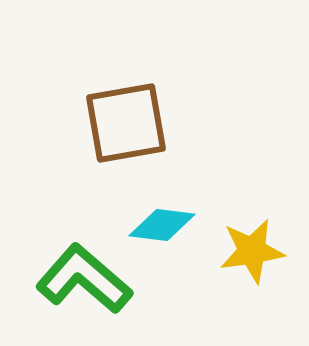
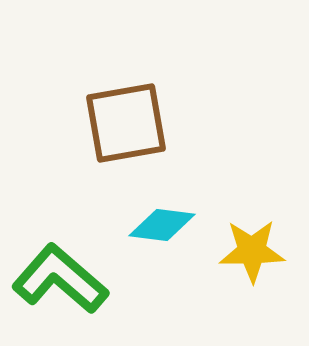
yellow star: rotated 8 degrees clockwise
green L-shape: moved 24 px left
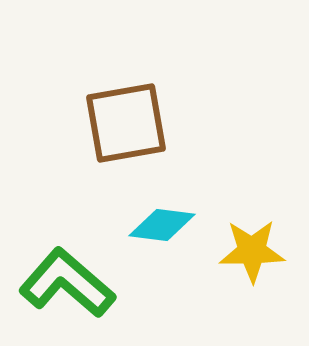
green L-shape: moved 7 px right, 4 px down
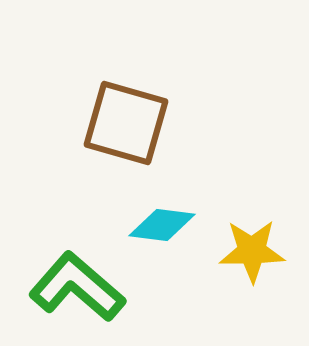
brown square: rotated 26 degrees clockwise
green L-shape: moved 10 px right, 4 px down
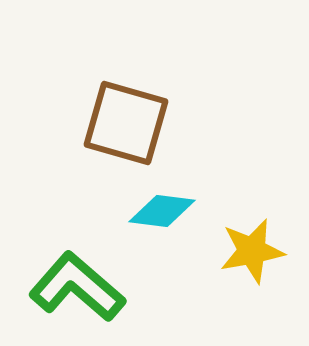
cyan diamond: moved 14 px up
yellow star: rotated 10 degrees counterclockwise
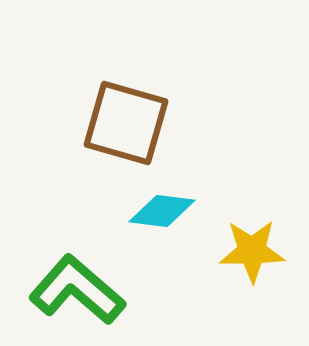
yellow star: rotated 10 degrees clockwise
green L-shape: moved 3 px down
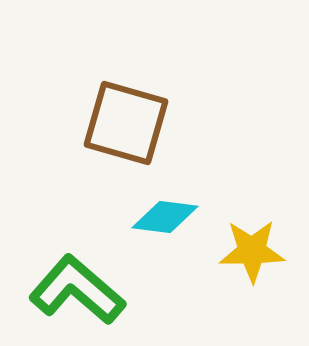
cyan diamond: moved 3 px right, 6 px down
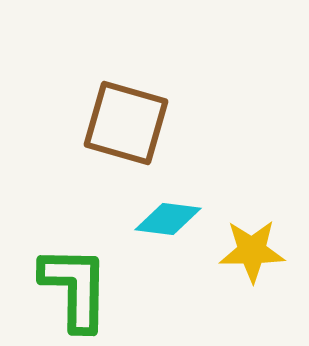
cyan diamond: moved 3 px right, 2 px down
green L-shape: moved 2 px left, 2 px up; rotated 50 degrees clockwise
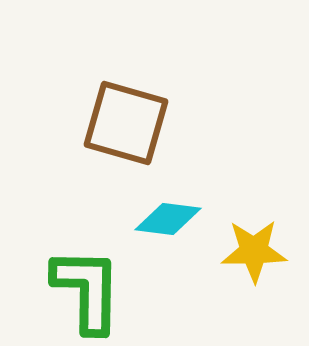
yellow star: moved 2 px right
green L-shape: moved 12 px right, 2 px down
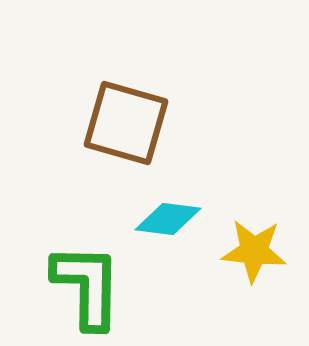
yellow star: rotated 6 degrees clockwise
green L-shape: moved 4 px up
